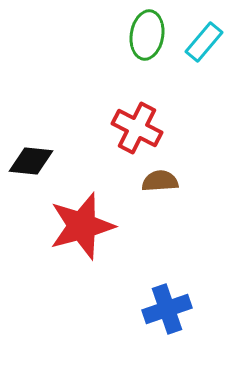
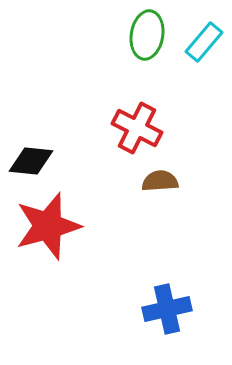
red star: moved 34 px left
blue cross: rotated 6 degrees clockwise
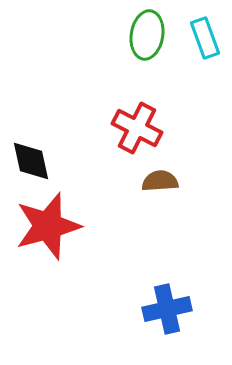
cyan rectangle: moved 1 px right, 4 px up; rotated 60 degrees counterclockwise
black diamond: rotated 72 degrees clockwise
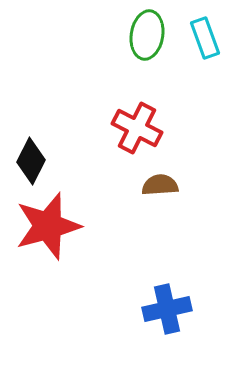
black diamond: rotated 39 degrees clockwise
brown semicircle: moved 4 px down
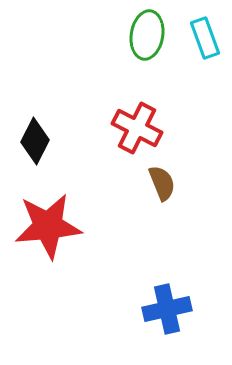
black diamond: moved 4 px right, 20 px up
brown semicircle: moved 2 px right, 2 px up; rotated 72 degrees clockwise
red star: rotated 10 degrees clockwise
